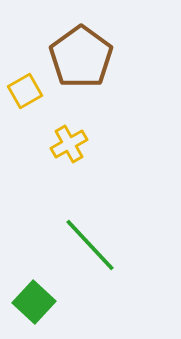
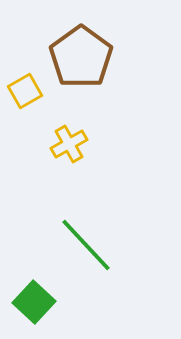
green line: moved 4 px left
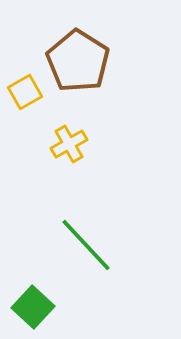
brown pentagon: moved 3 px left, 4 px down; rotated 4 degrees counterclockwise
yellow square: moved 1 px down
green square: moved 1 px left, 5 px down
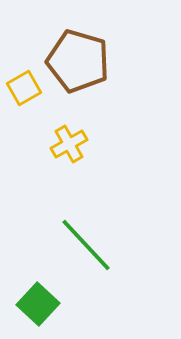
brown pentagon: rotated 16 degrees counterclockwise
yellow square: moved 1 px left, 4 px up
green square: moved 5 px right, 3 px up
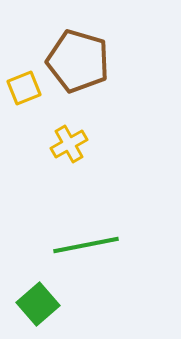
yellow square: rotated 8 degrees clockwise
green line: rotated 58 degrees counterclockwise
green square: rotated 6 degrees clockwise
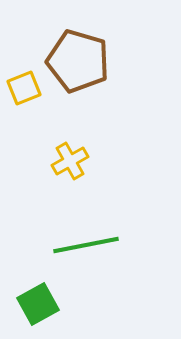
yellow cross: moved 1 px right, 17 px down
green square: rotated 12 degrees clockwise
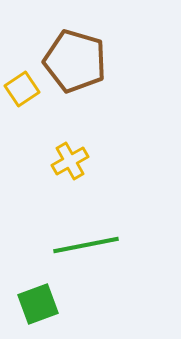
brown pentagon: moved 3 px left
yellow square: moved 2 px left, 1 px down; rotated 12 degrees counterclockwise
green square: rotated 9 degrees clockwise
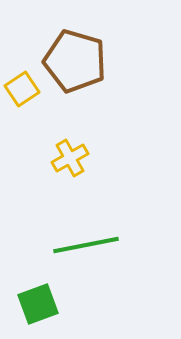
yellow cross: moved 3 px up
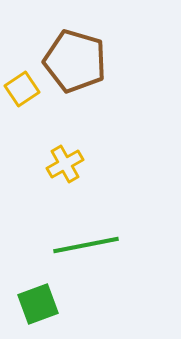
yellow cross: moved 5 px left, 6 px down
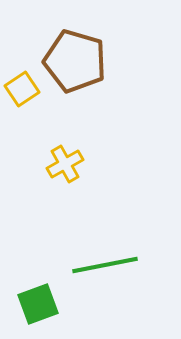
green line: moved 19 px right, 20 px down
